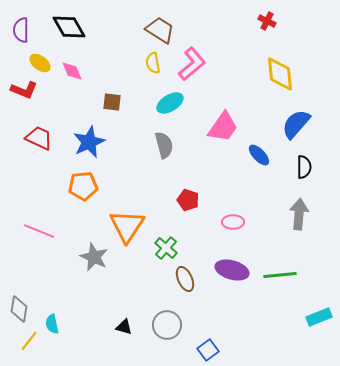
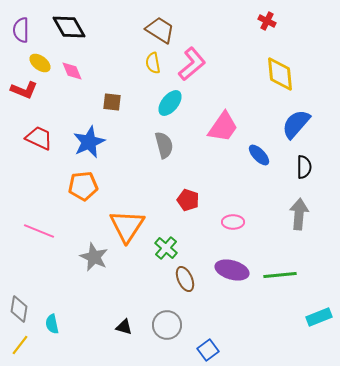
cyan ellipse: rotated 20 degrees counterclockwise
yellow line: moved 9 px left, 4 px down
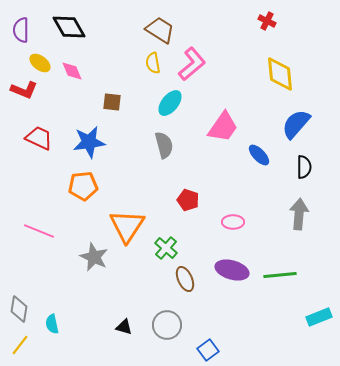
blue star: rotated 16 degrees clockwise
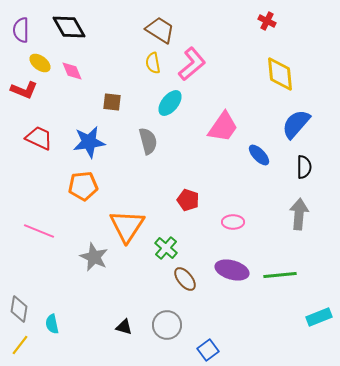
gray semicircle: moved 16 px left, 4 px up
brown ellipse: rotated 15 degrees counterclockwise
